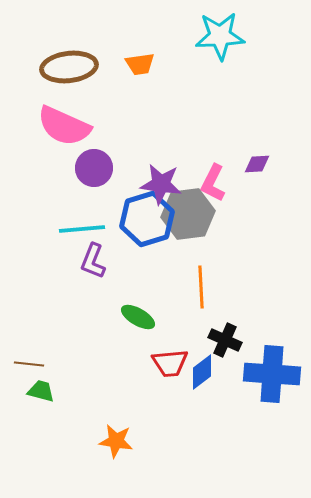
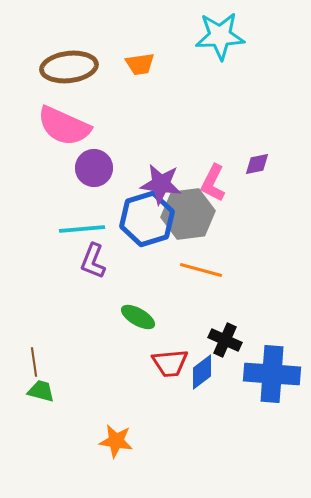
purple diamond: rotated 8 degrees counterclockwise
orange line: moved 17 px up; rotated 72 degrees counterclockwise
brown line: moved 5 px right, 2 px up; rotated 76 degrees clockwise
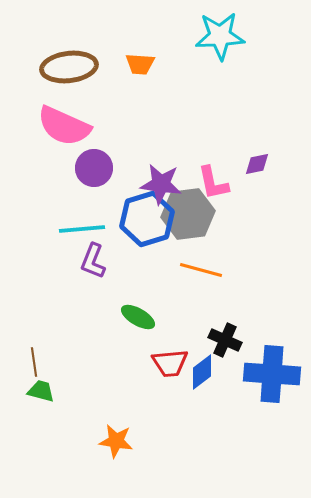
orange trapezoid: rotated 12 degrees clockwise
pink L-shape: rotated 39 degrees counterclockwise
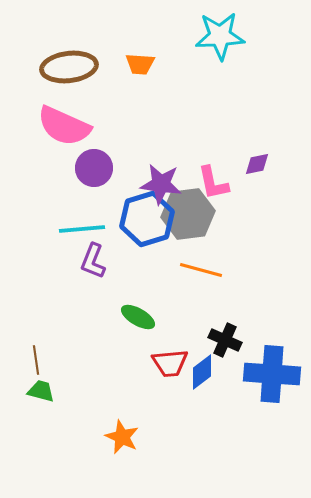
brown line: moved 2 px right, 2 px up
orange star: moved 6 px right, 4 px up; rotated 16 degrees clockwise
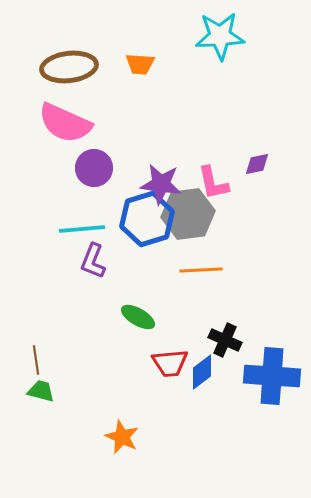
pink semicircle: moved 1 px right, 3 px up
orange line: rotated 18 degrees counterclockwise
blue cross: moved 2 px down
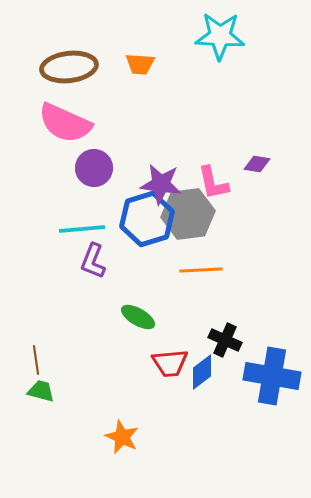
cyan star: rotated 6 degrees clockwise
purple diamond: rotated 20 degrees clockwise
blue cross: rotated 6 degrees clockwise
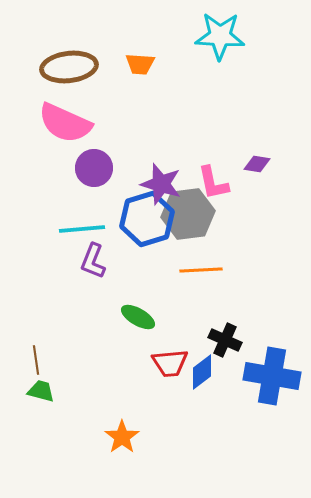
purple star: rotated 9 degrees clockwise
orange star: rotated 12 degrees clockwise
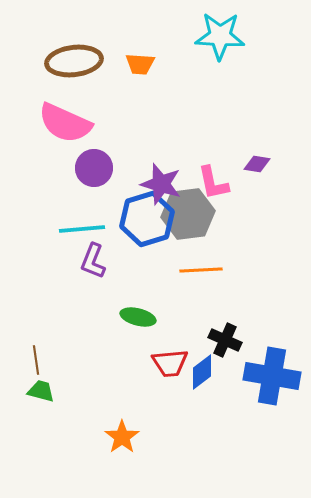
brown ellipse: moved 5 px right, 6 px up
green ellipse: rotated 16 degrees counterclockwise
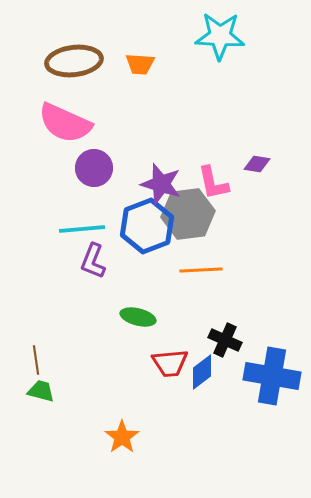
blue hexagon: moved 7 px down; rotated 4 degrees counterclockwise
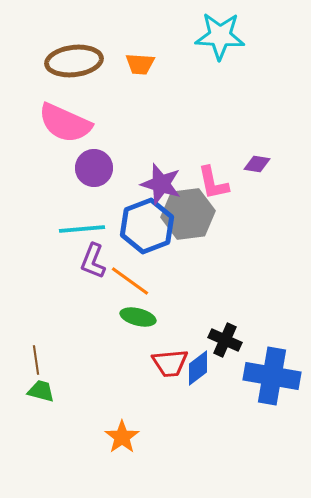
orange line: moved 71 px left, 11 px down; rotated 39 degrees clockwise
blue diamond: moved 4 px left, 4 px up
